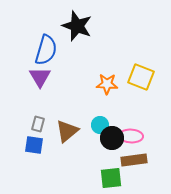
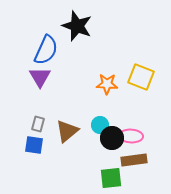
blue semicircle: rotated 8 degrees clockwise
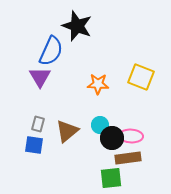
blue semicircle: moved 5 px right, 1 px down
orange star: moved 9 px left
brown rectangle: moved 6 px left, 2 px up
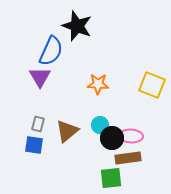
yellow square: moved 11 px right, 8 px down
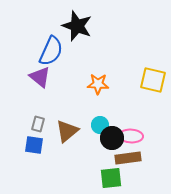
purple triangle: rotated 20 degrees counterclockwise
yellow square: moved 1 px right, 5 px up; rotated 8 degrees counterclockwise
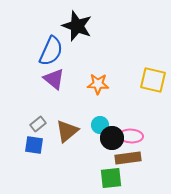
purple triangle: moved 14 px right, 2 px down
gray rectangle: rotated 35 degrees clockwise
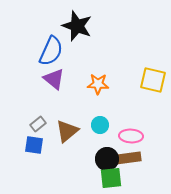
black circle: moved 5 px left, 21 px down
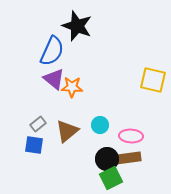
blue semicircle: moved 1 px right
orange star: moved 26 px left, 3 px down
green square: rotated 20 degrees counterclockwise
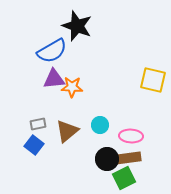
blue semicircle: rotated 36 degrees clockwise
purple triangle: rotated 45 degrees counterclockwise
gray rectangle: rotated 28 degrees clockwise
blue square: rotated 30 degrees clockwise
green square: moved 13 px right
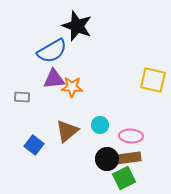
gray rectangle: moved 16 px left, 27 px up; rotated 14 degrees clockwise
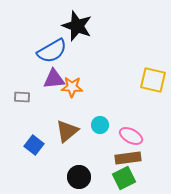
pink ellipse: rotated 25 degrees clockwise
black circle: moved 28 px left, 18 px down
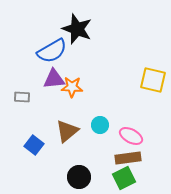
black star: moved 3 px down
